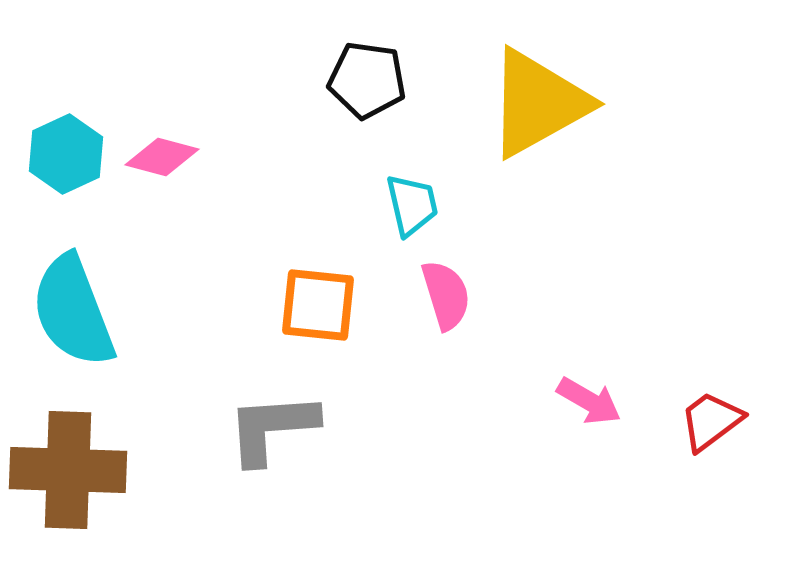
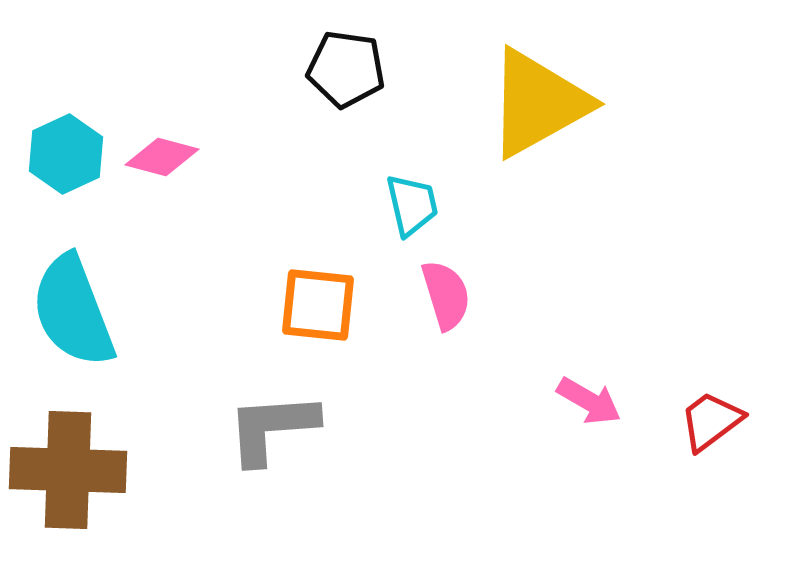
black pentagon: moved 21 px left, 11 px up
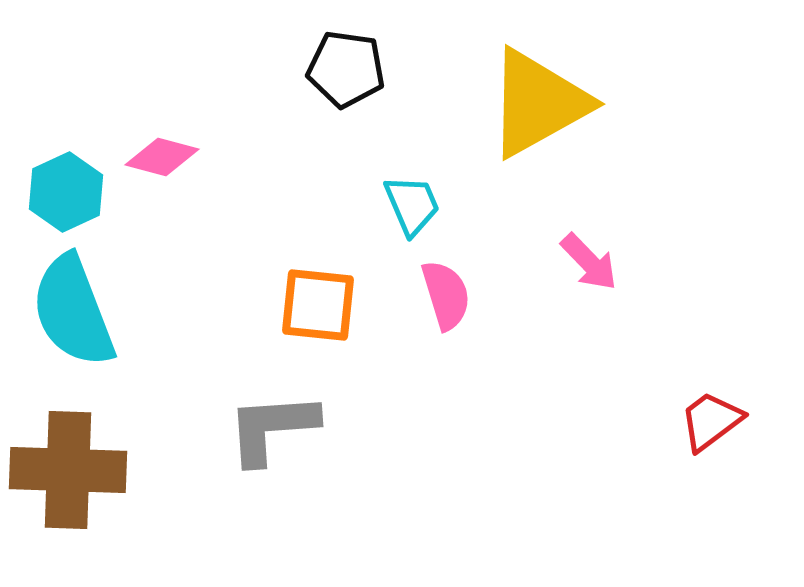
cyan hexagon: moved 38 px down
cyan trapezoid: rotated 10 degrees counterclockwise
pink arrow: moved 139 px up; rotated 16 degrees clockwise
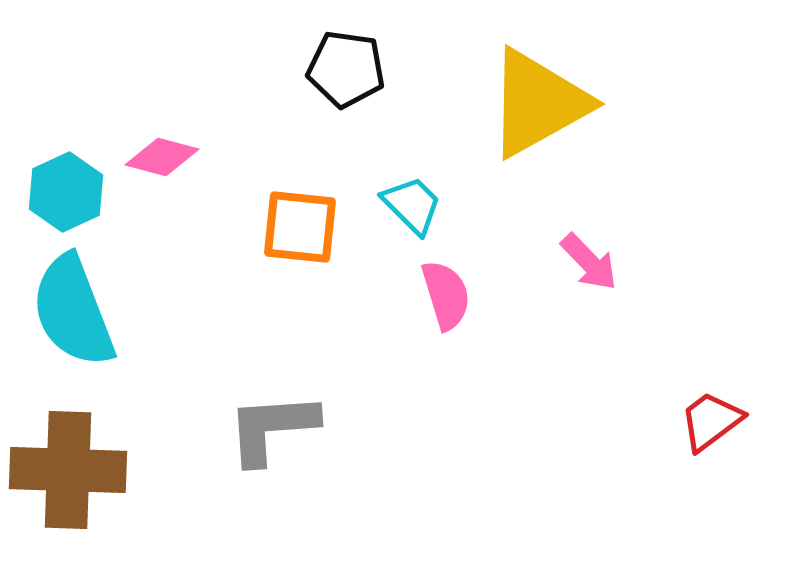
cyan trapezoid: rotated 22 degrees counterclockwise
orange square: moved 18 px left, 78 px up
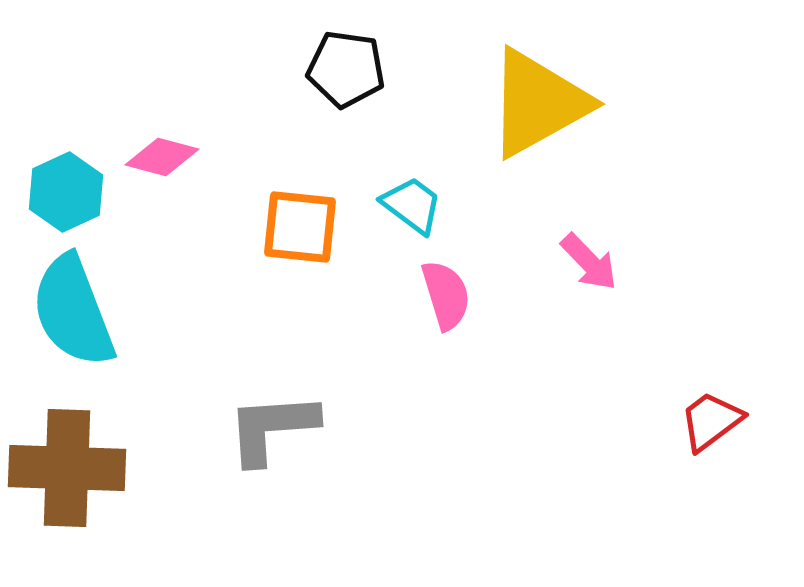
cyan trapezoid: rotated 8 degrees counterclockwise
brown cross: moved 1 px left, 2 px up
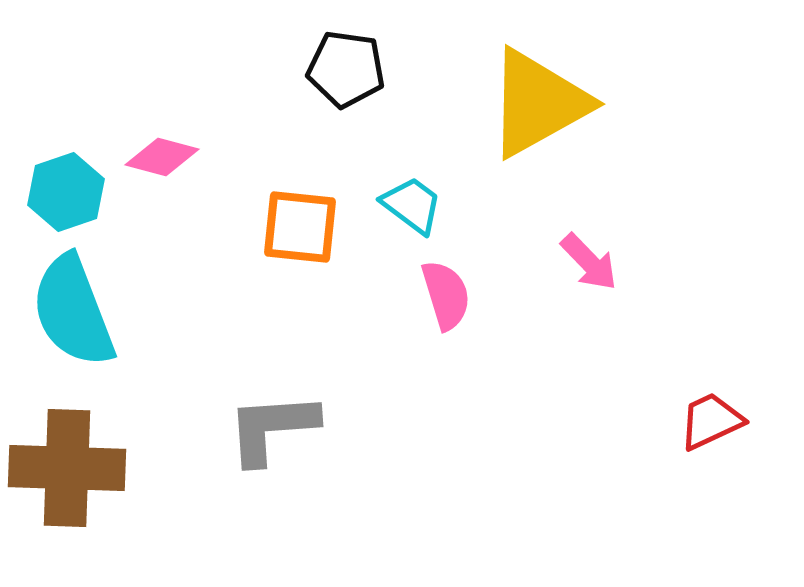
cyan hexagon: rotated 6 degrees clockwise
red trapezoid: rotated 12 degrees clockwise
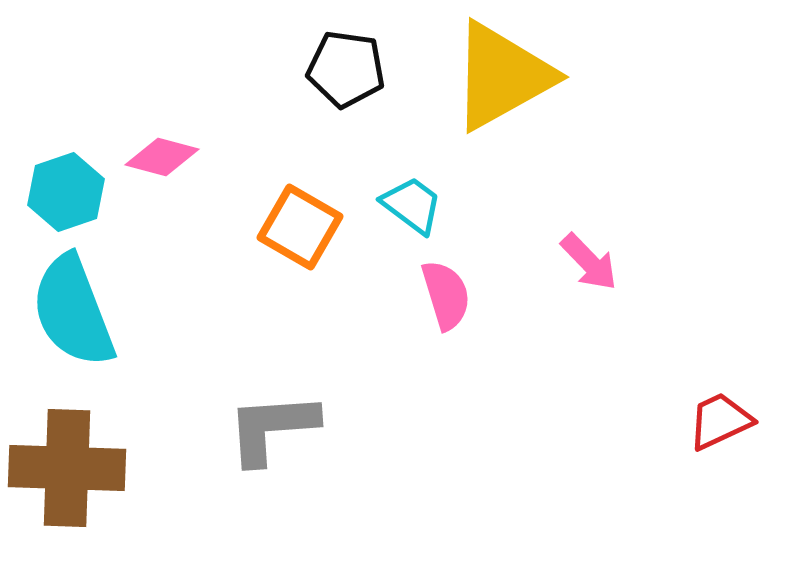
yellow triangle: moved 36 px left, 27 px up
orange square: rotated 24 degrees clockwise
red trapezoid: moved 9 px right
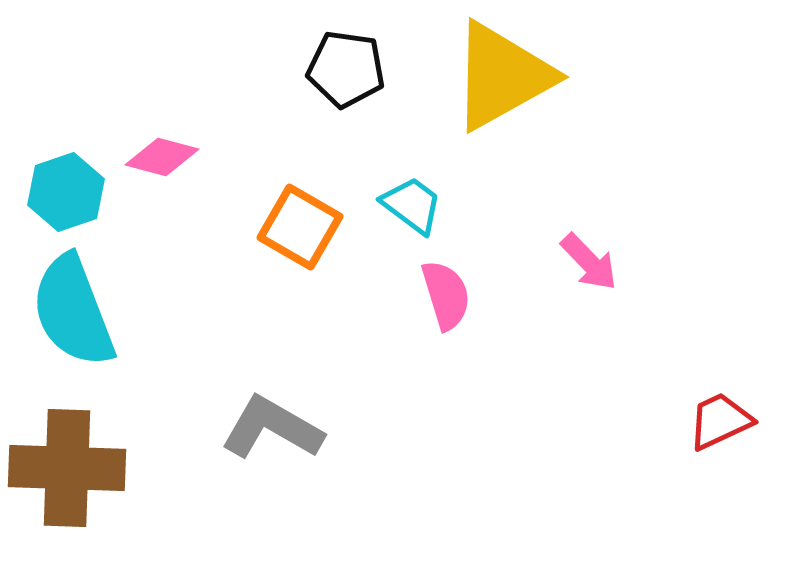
gray L-shape: rotated 34 degrees clockwise
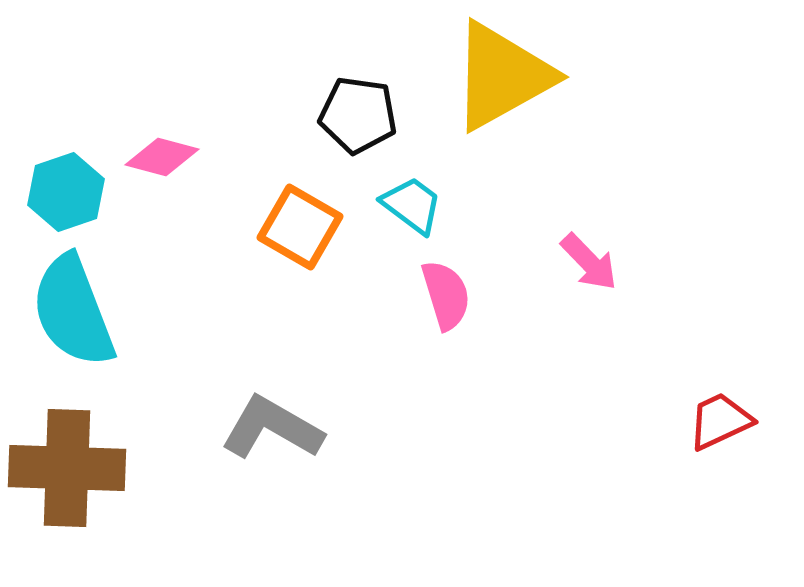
black pentagon: moved 12 px right, 46 px down
